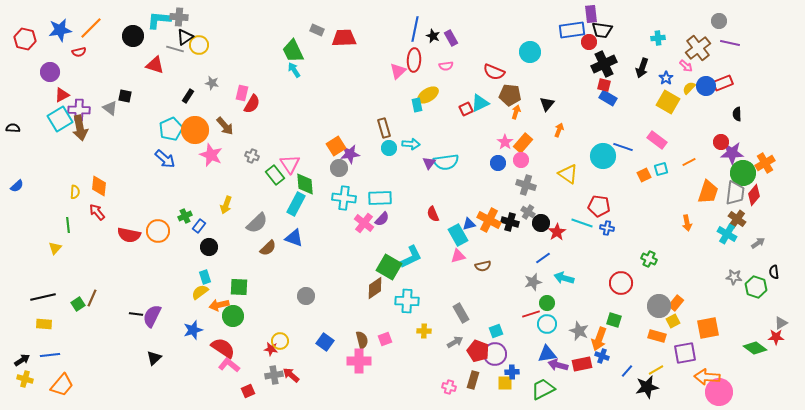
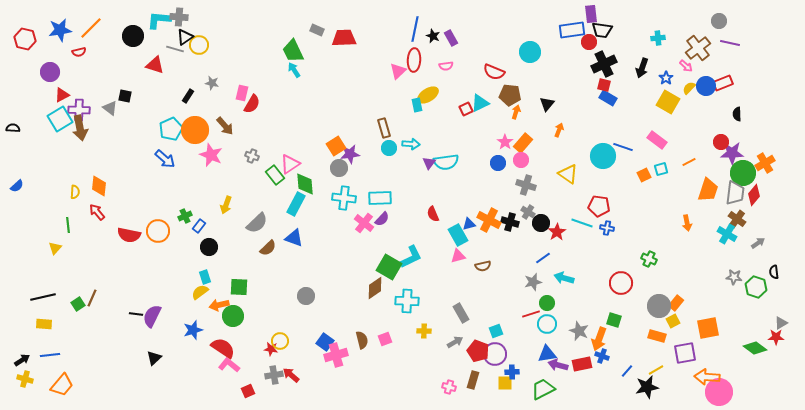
pink triangle at (290, 164): rotated 30 degrees clockwise
orange trapezoid at (708, 192): moved 2 px up
pink cross at (359, 361): moved 23 px left, 6 px up; rotated 15 degrees counterclockwise
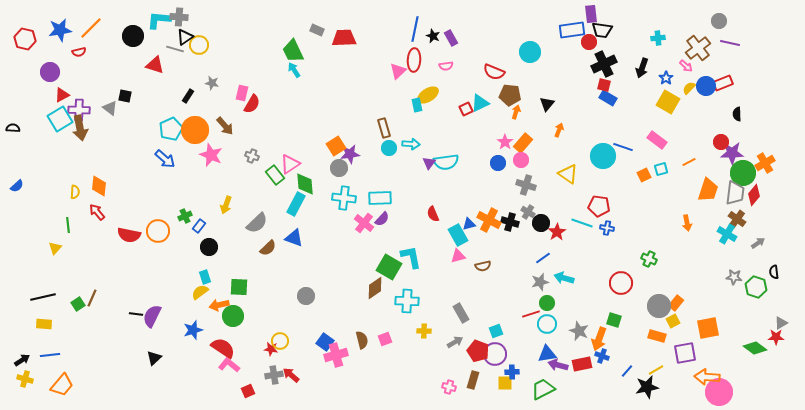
cyan L-shape at (411, 257): rotated 75 degrees counterclockwise
gray star at (533, 282): moved 7 px right
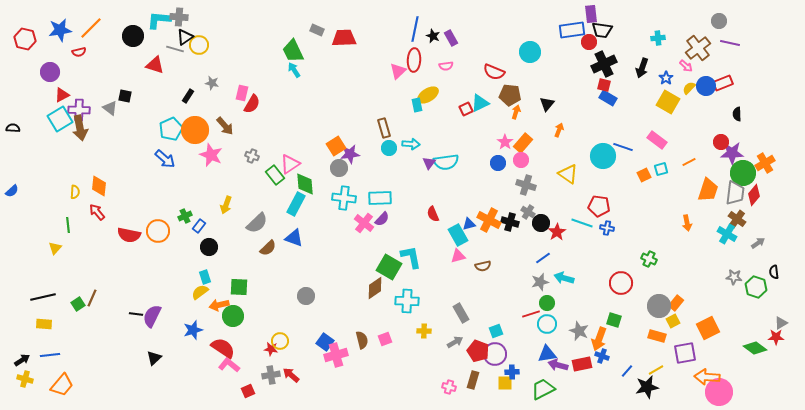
blue semicircle at (17, 186): moved 5 px left, 5 px down
orange square at (708, 328): rotated 15 degrees counterclockwise
gray cross at (274, 375): moved 3 px left
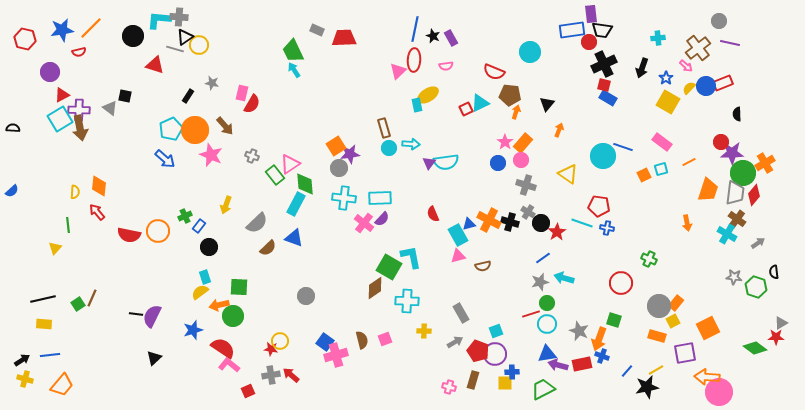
blue star at (60, 30): moved 2 px right
pink rectangle at (657, 140): moved 5 px right, 2 px down
black line at (43, 297): moved 2 px down
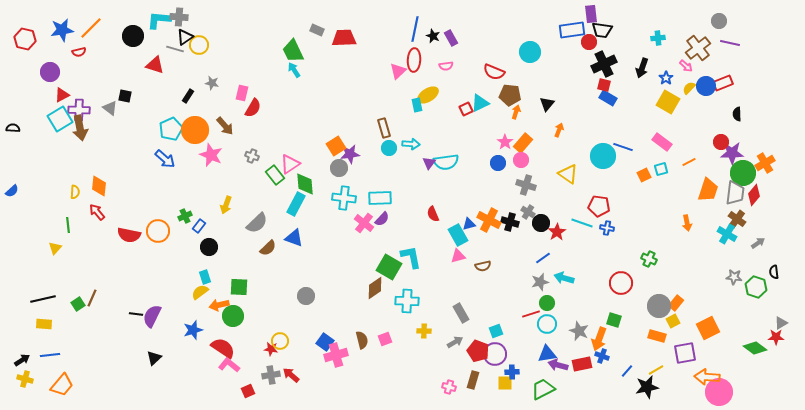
red semicircle at (252, 104): moved 1 px right, 4 px down
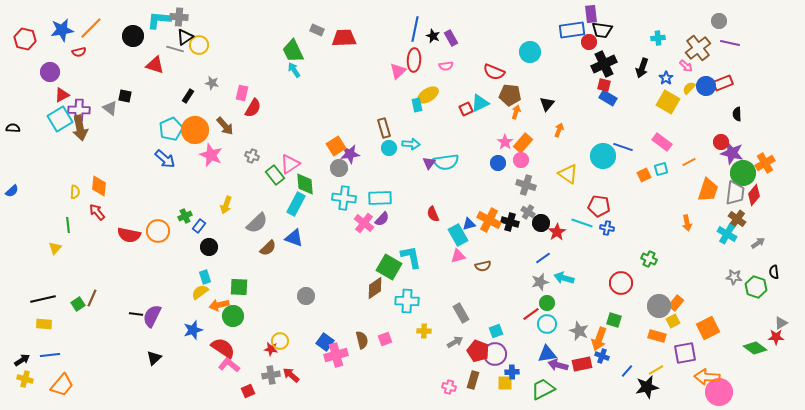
purple star at (732, 153): rotated 15 degrees clockwise
red line at (531, 314): rotated 18 degrees counterclockwise
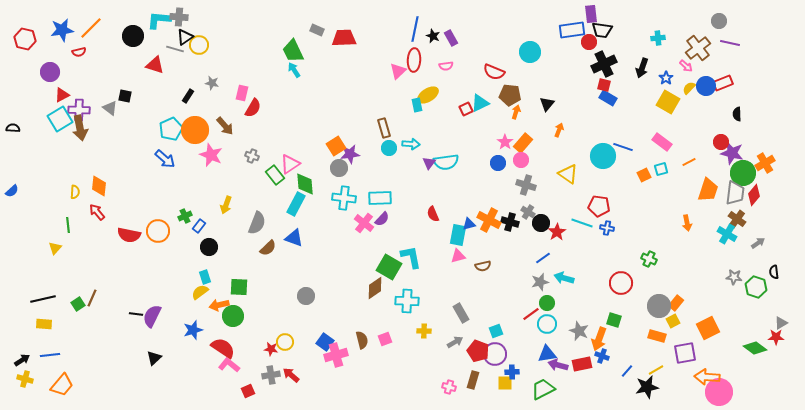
gray semicircle at (257, 223): rotated 25 degrees counterclockwise
cyan rectangle at (458, 235): rotated 40 degrees clockwise
yellow circle at (280, 341): moved 5 px right, 1 px down
